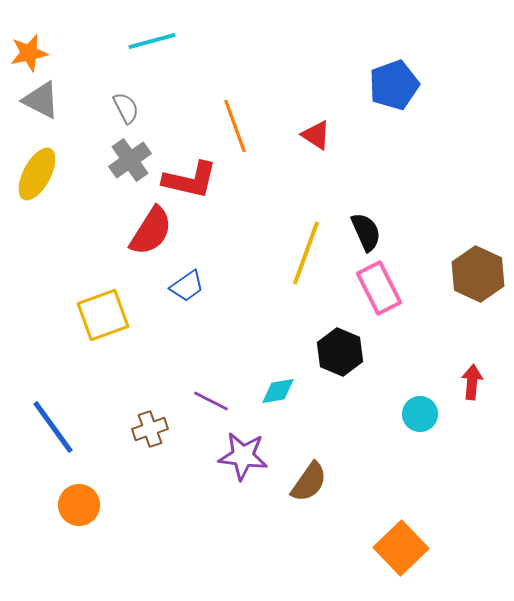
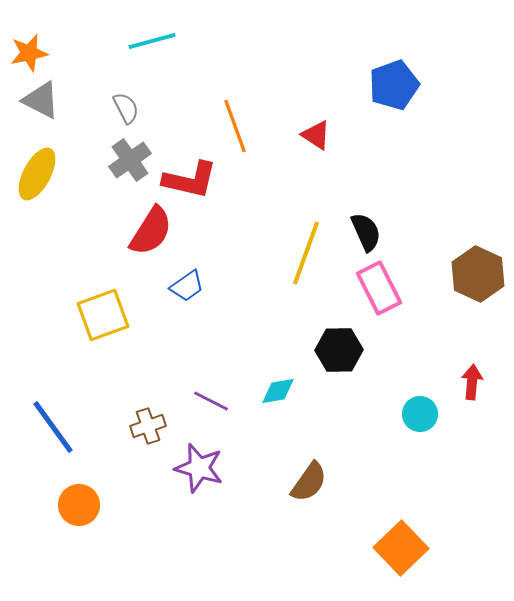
black hexagon: moved 1 px left, 2 px up; rotated 24 degrees counterclockwise
brown cross: moved 2 px left, 3 px up
purple star: moved 44 px left, 12 px down; rotated 9 degrees clockwise
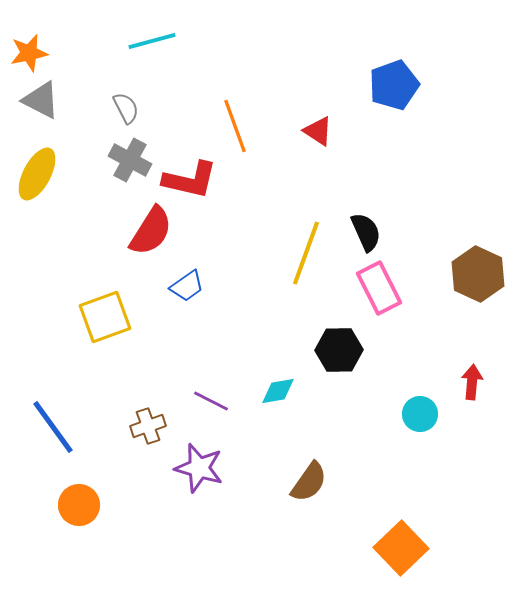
red triangle: moved 2 px right, 4 px up
gray cross: rotated 27 degrees counterclockwise
yellow square: moved 2 px right, 2 px down
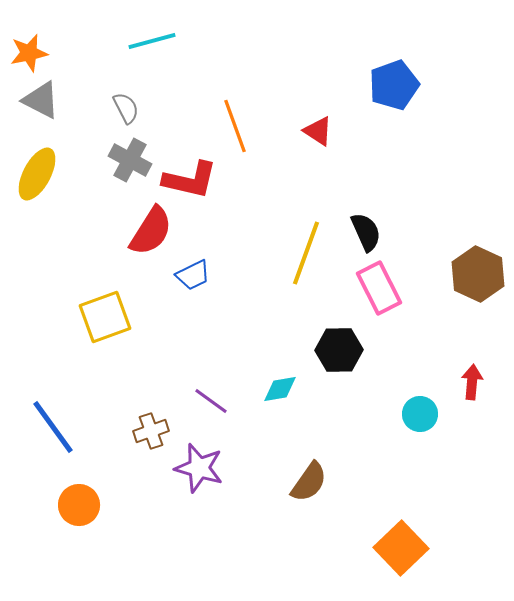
blue trapezoid: moved 6 px right, 11 px up; rotated 9 degrees clockwise
cyan diamond: moved 2 px right, 2 px up
purple line: rotated 9 degrees clockwise
brown cross: moved 3 px right, 5 px down
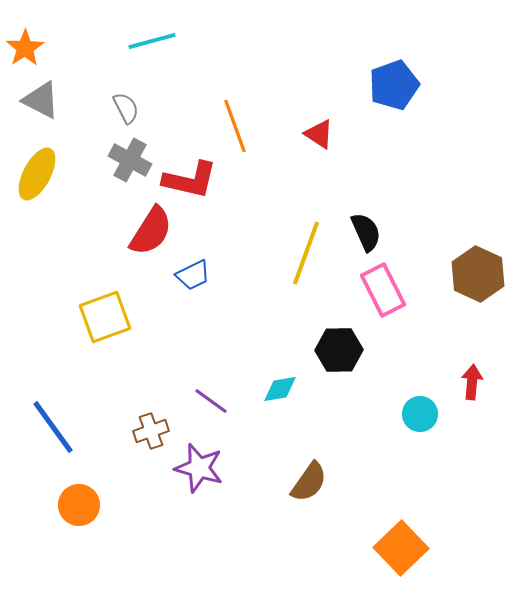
orange star: moved 4 px left, 5 px up; rotated 21 degrees counterclockwise
red triangle: moved 1 px right, 3 px down
pink rectangle: moved 4 px right, 2 px down
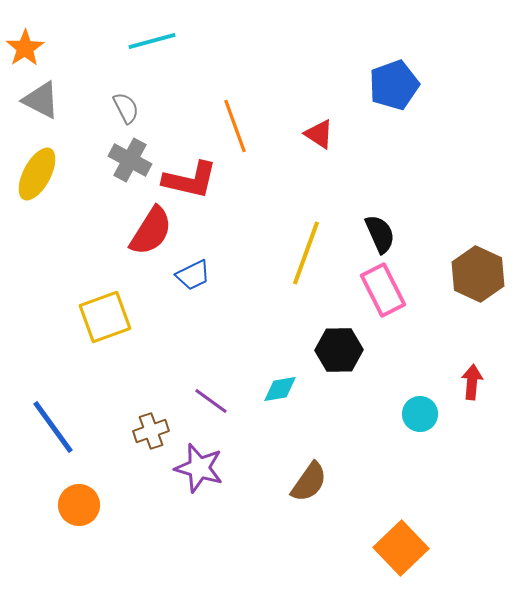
black semicircle: moved 14 px right, 2 px down
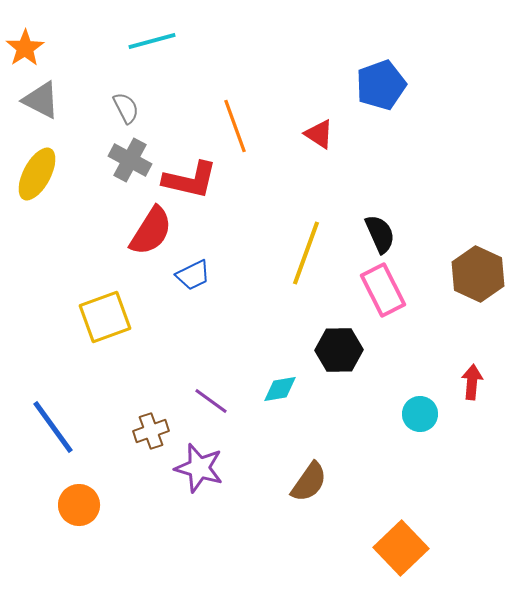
blue pentagon: moved 13 px left
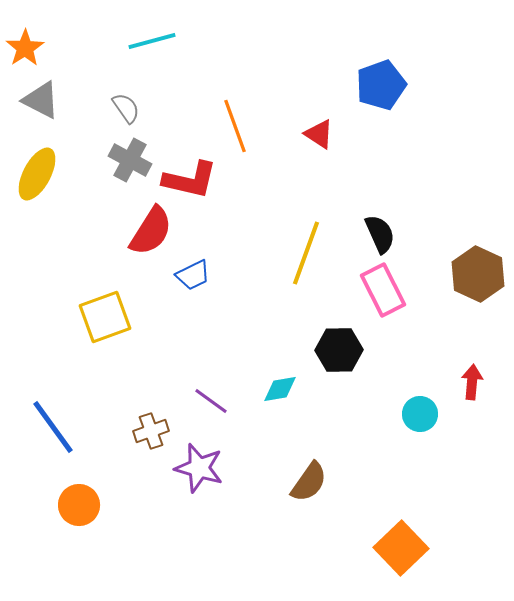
gray semicircle: rotated 8 degrees counterclockwise
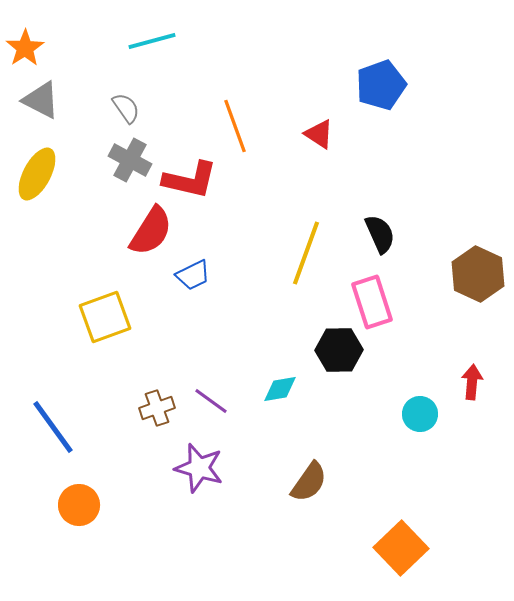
pink rectangle: moved 11 px left, 12 px down; rotated 9 degrees clockwise
brown cross: moved 6 px right, 23 px up
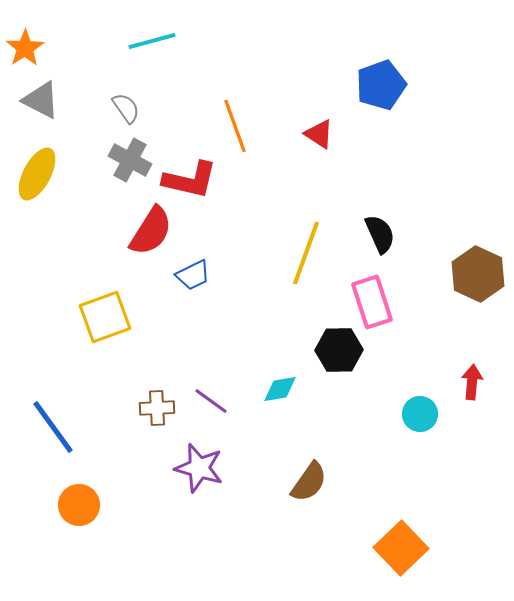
brown cross: rotated 16 degrees clockwise
